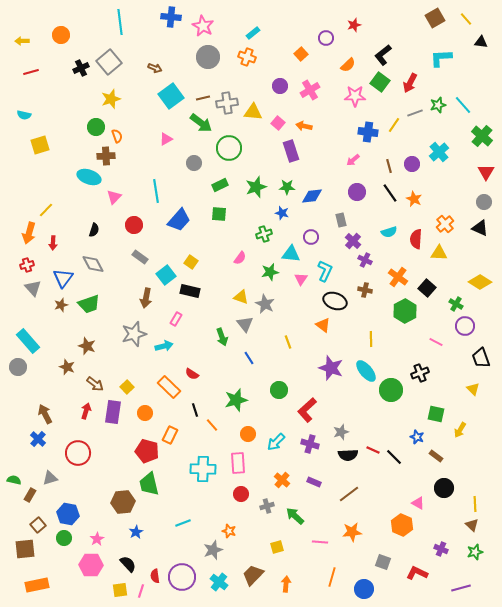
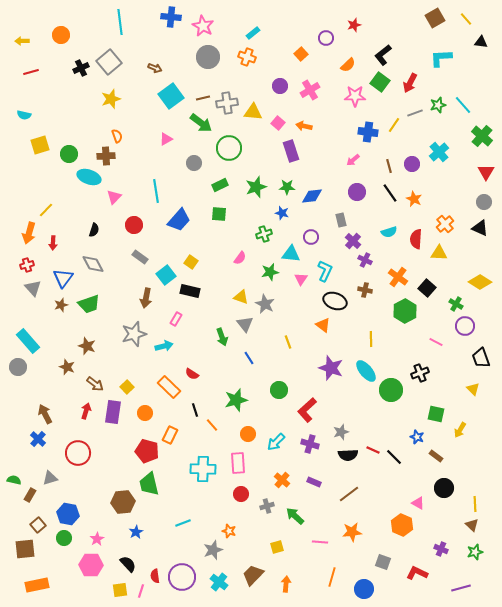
green circle at (96, 127): moved 27 px left, 27 px down
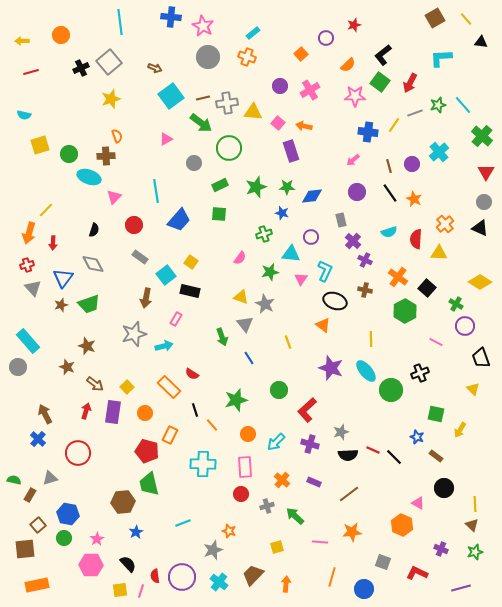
pink rectangle at (238, 463): moved 7 px right, 4 px down
cyan cross at (203, 469): moved 5 px up
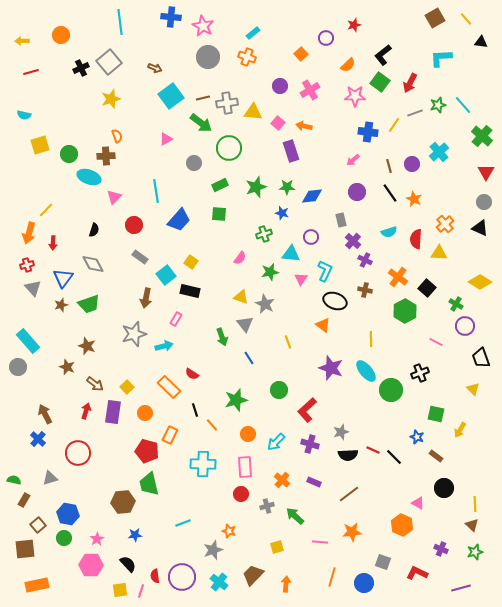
brown rectangle at (30, 495): moved 6 px left, 5 px down
blue star at (136, 532): moved 1 px left, 3 px down; rotated 24 degrees clockwise
blue circle at (364, 589): moved 6 px up
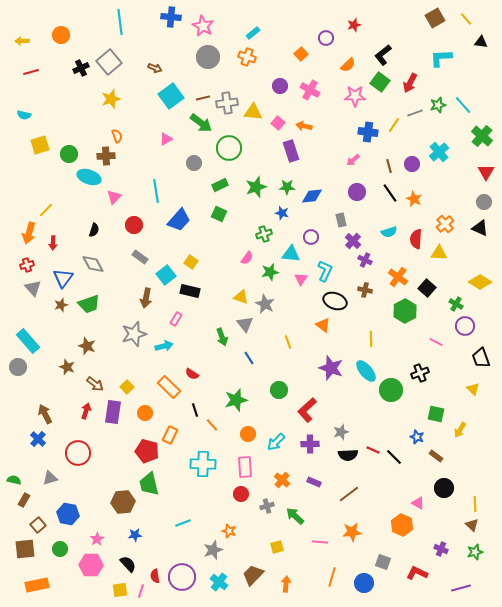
pink cross at (310, 90): rotated 30 degrees counterclockwise
green square at (219, 214): rotated 21 degrees clockwise
pink semicircle at (240, 258): moved 7 px right
purple cross at (310, 444): rotated 18 degrees counterclockwise
green circle at (64, 538): moved 4 px left, 11 px down
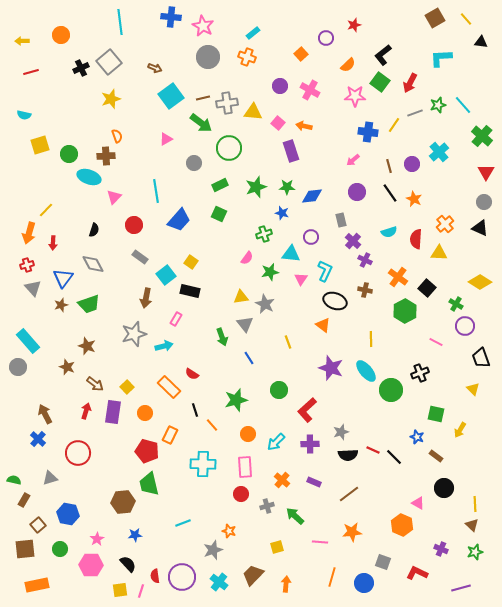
yellow triangle at (241, 297): rotated 28 degrees counterclockwise
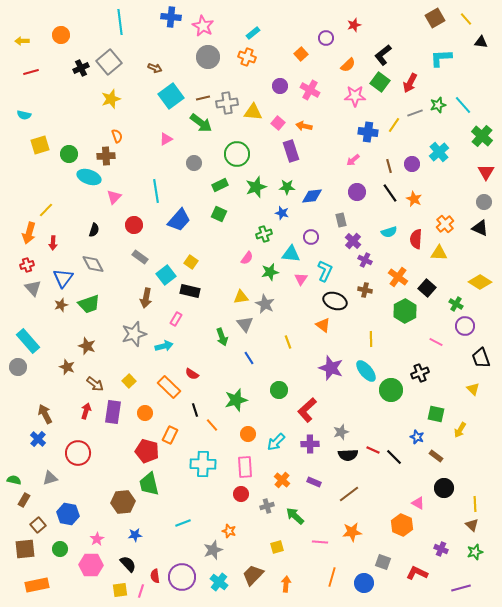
green circle at (229, 148): moved 8 px right, 6 px down
yellow square at (127, 387): moved 2 px right, 6 px up
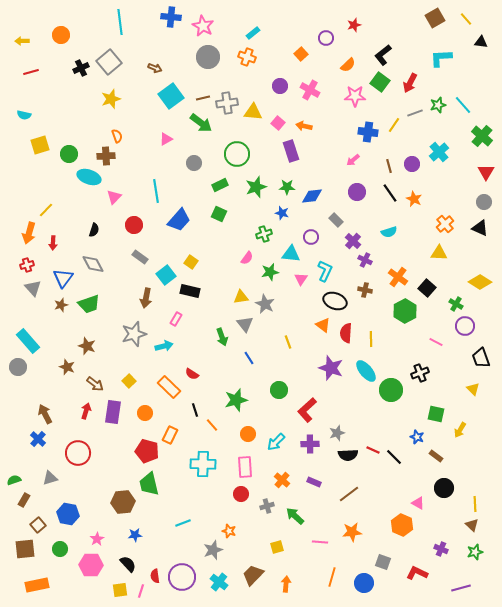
gray rectangle at (341, 220): moved 5 px left; rotated 32 degrees counterclockwise
red semicircle at (416, 239): moved 70 px left, 94 px down
gray star at (341, 432): moved 4 px left, 1 px down
green semicircle at (14, 480): rotated 32 degrees counterclockwise
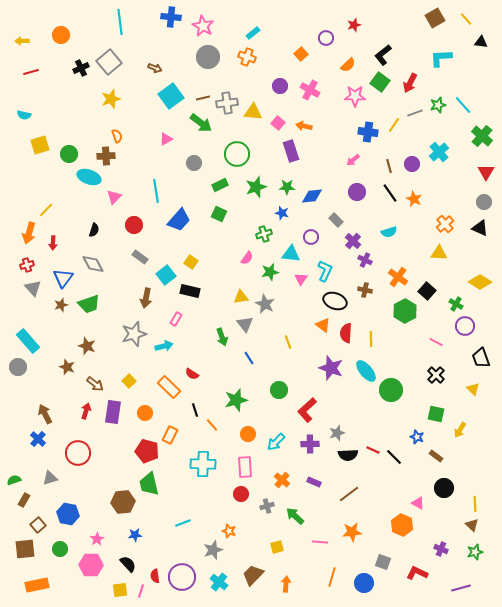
black square at (427, 288): moved 3 px down
black cross at (420, 373): moved 16 px right, 2 px down; rotated 24 degrees counterclockwise
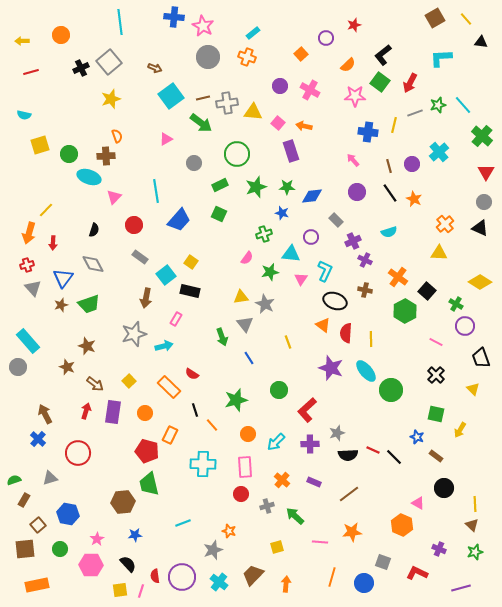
blue cross at (171, 17): moved 3 px right
yellow line at (394, 125): rotated 21 degrees counterclockwise
pink arrow at (353, 160): rotated 88 degrees clockwise
purple cross at (353, 241): rotated 21 degrees clockwise
purple cross at (441, 549): moved 2 px left
